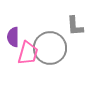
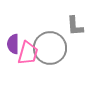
purple semicircle: moved 7 px down
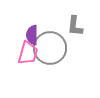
gray L-shape: rotated 10 degrees clockwise
purple semicircle: moved 19 px right, 9 px up
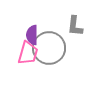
gray circle: moved 1 px left
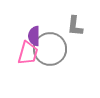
purple semicircle: moved 2 px right, 1 px down
gray circle: moved 1 px right, 1 px down
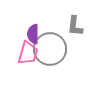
purple semicircle: moved 1 px left, 2 px up
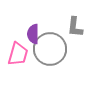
gray L-shape: moved 1 px down
pink trapezoid: moved 10 px left, 1 px down
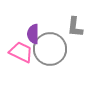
pink trapezoid: moved 3 px right, 2 px up; rotated 80 degrees counterclockwise
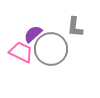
purple semicircle: rotated 48 degrees clockwise
gray circle: moved 1 px right
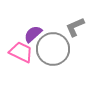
gray L-shape: rotated 60 degrees clockwise
gray circle: moved 2 px right
